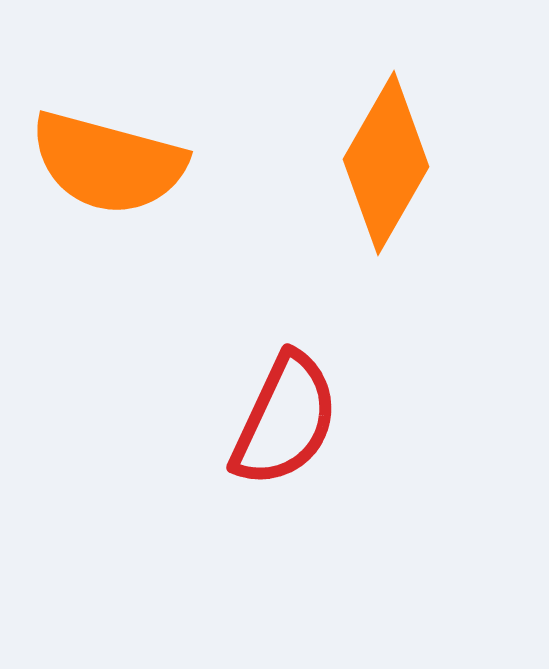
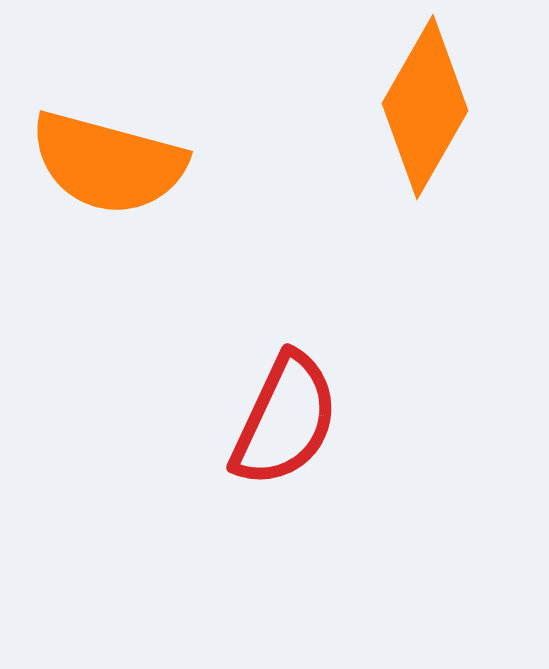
orange diamond: moved 39 px right, 56 px up
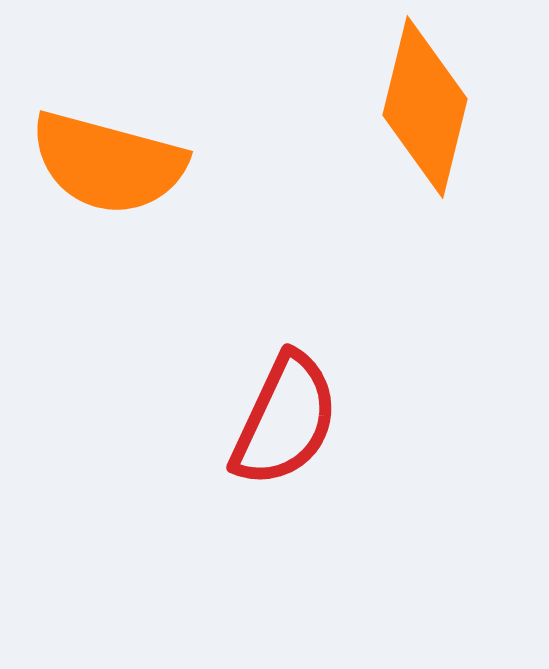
orange diamond: rotated 16 degrees counterclockwise
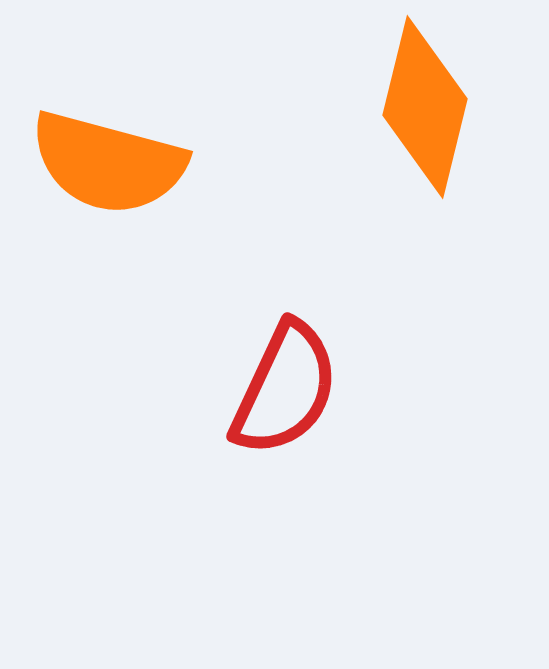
red semicircle: moved 31 px up
